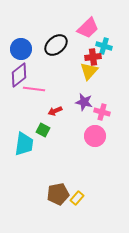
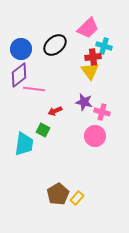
black ellipse: moved 1 px left
yellow triangle: moved 1 px right; rotated 18 degrees counterclockwise
brown pentagon: rotated 20 degrees counterclockwise
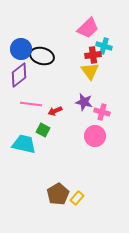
black ellipse: moved 13 px left, 11 px down; rotated 55 degrees clockwise
red cross: moved 2 px up
pink line: moved 3 px left, 15 px down
cyan trapezoid: rotated 85 degrees counterclockwise
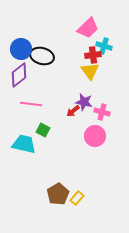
red arrow: moved 18 px right; rotated 16 degrees counterclockwise
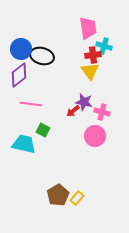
pink trapezoid: rotated 55 degrees counterclockwise
brown pentagon: moved 1 px down
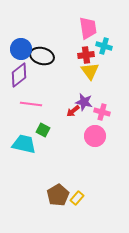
red cross: moved 7 px left
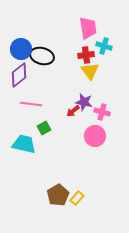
green square: moved 1 px right, 2 px up; rotated 32 degrees clockwise
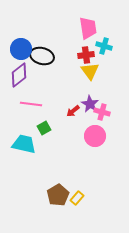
purple star: moved 6 px right, 2 px down; rotated 18 degrees clockwise
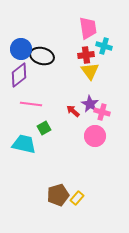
red arrow: rotated 80 degrees clockwise
brown pentagon: rotated 15 degrees clockwise
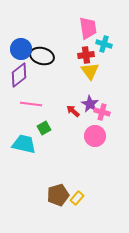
cyan cross: moved 2 px up
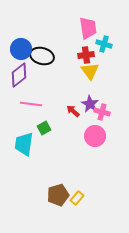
cyan trapezoid: rotated 95 degrees counterclockwise
